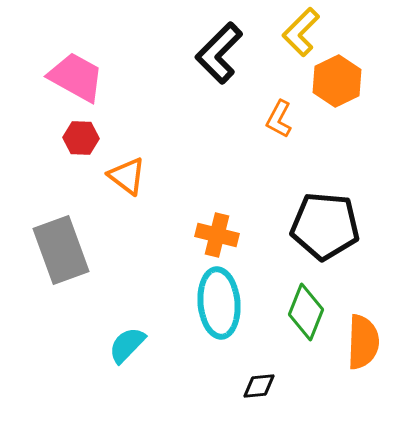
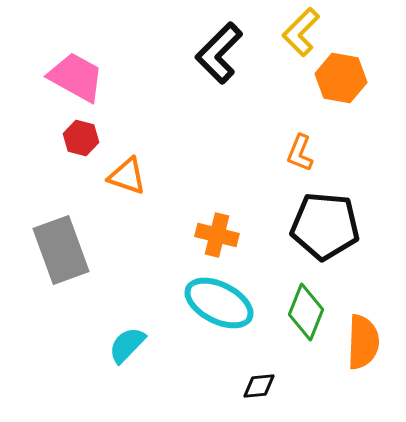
orange hexagon: moved 4 px right, 3 px up; rotated 24 degrees counterclockwise
orange L-shape: moved 21 px right, 34 px down; rotated 6 degrees counterclockwise
red hexagon: rotated 12 degrees clockwise
orange triangle: rotated 18 degrees counterclockwise
cyan ellipse: rotated 58 degrees counterclockwise
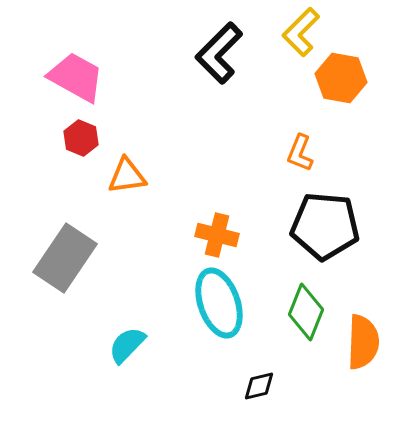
red hexagon: rotated 8 degrees clockwise
orange triangle: rotated 27 degrees counterclockwise
gray rectangle: moved 4 px right, 8 px down; rotated 54 degrees clockwise
cyan ellipse: rotated 44 degrees clockwise
black diamond: rotated 8 degrees counterclockwise
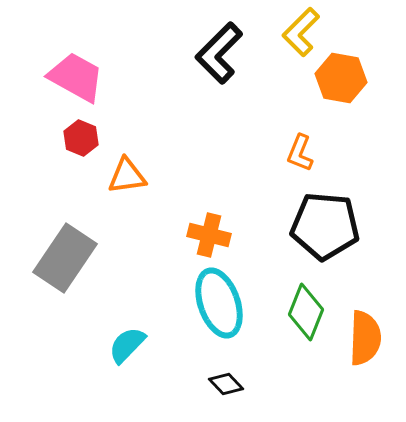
orange cross: moved 8 px left
orange semicircle: moved 2 px right, 4 px up
black diamond: moved 33 px left, 2 px up; rotated 60 degrees clockwise
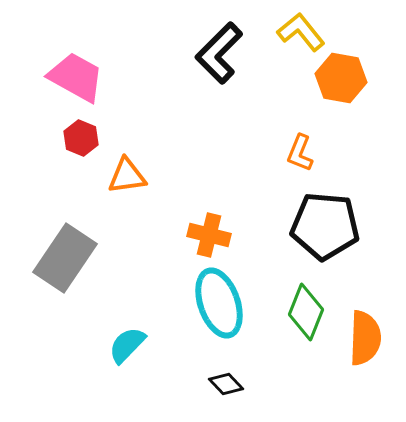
yellow L-shape: rotated 96 degrees clockwise
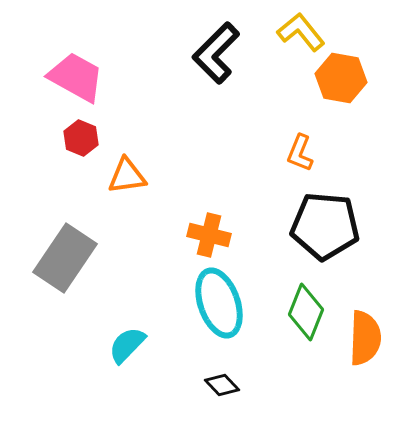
black L-shape: moved 3 px left
black diamond: moved 4 px left, 1 px down
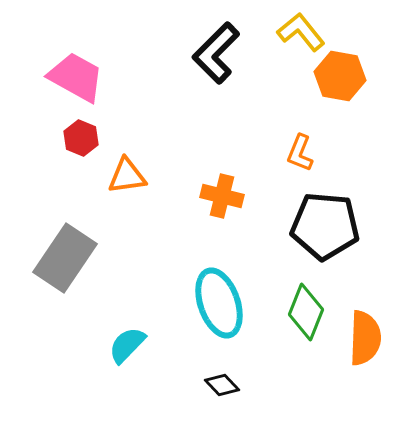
orange hexagon: moved 1 px left, 2 px up
orange cross: moved 13 px right, 39 px up
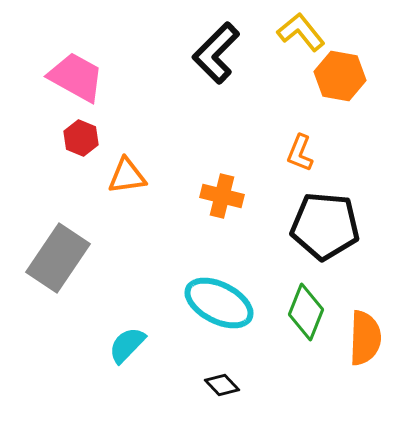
gray rectangle: moved 7 px left
cyan ellipse: rotated 44 degrees counterclockwise
